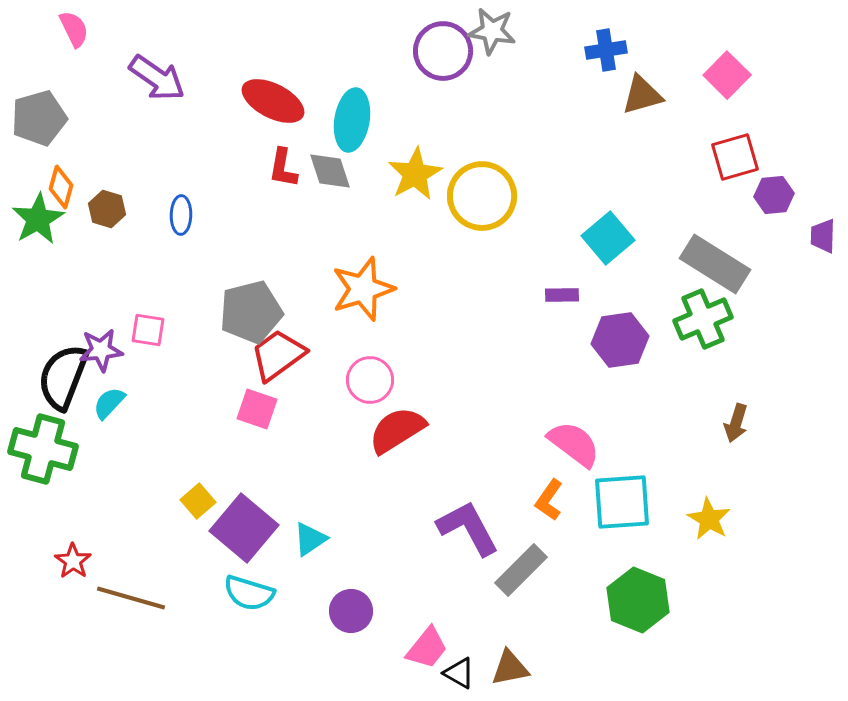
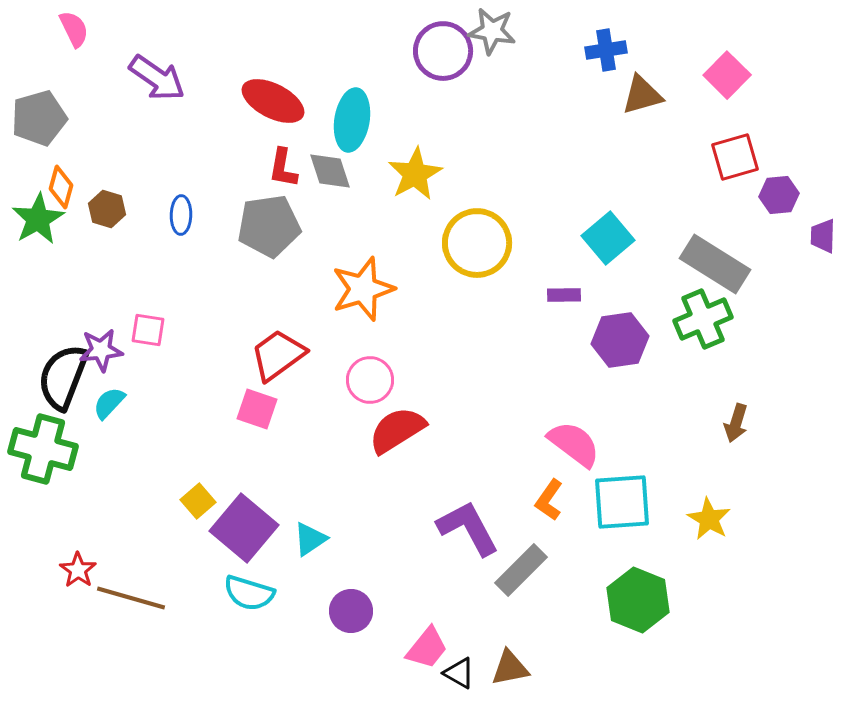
purple hexagon at (774, 195): moved 5 px right
yellow circle at (482, 196): moved 5 px left, 47 px down
purple rectangle at (562, 295): moved 2 px right
gray pentagon at (251, 312): moved 18 px right, 86 px up; rotated 6 degrees clockwise
red star at (73, 561): moved 5 px right, 9 px down
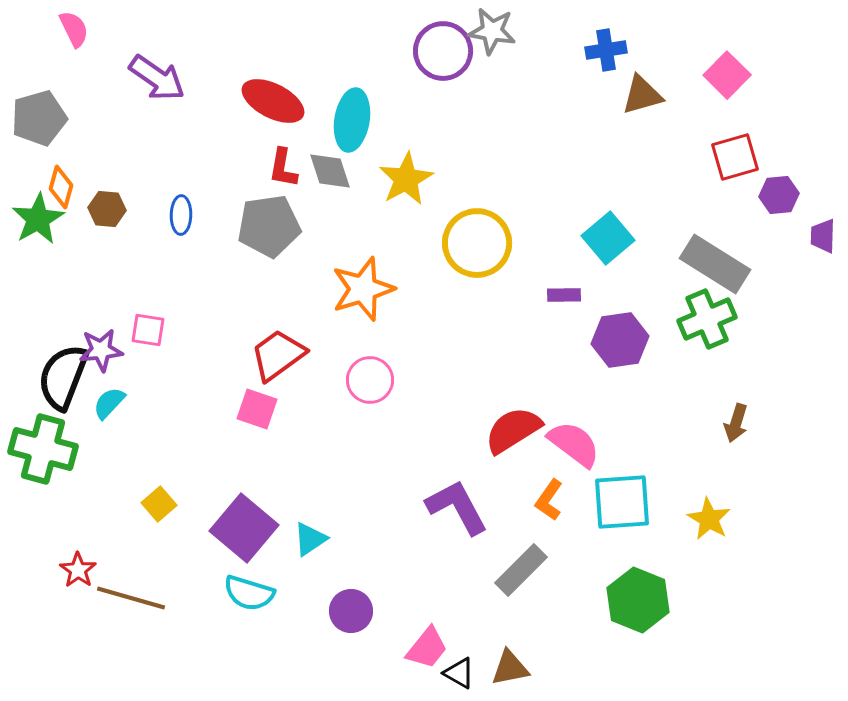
yellow star at (415, 174): moved 9 px left, 5 px down
brown hexagon at (107, 209): rotated 12 degrees counterclockwise
green cross at (703, 319): moved 4 px right
red semicircle at (397, 430): moved 116 px right
yellow square at (198, 501): moved 39 px left, 3 px down
purple L-shape at (468, 528): moved 11 px left, 21 px up
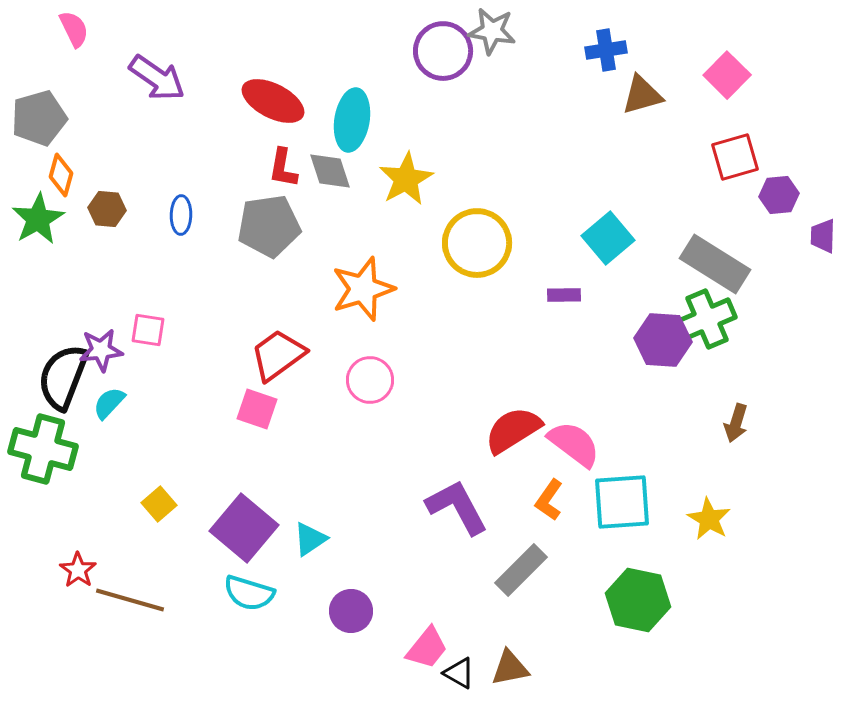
orange diamond at (61, 187): moved 12 px up
purple hexagon at (620, 340): moved 43 px right; rotated 12 degrees clockwise
brown line at (131, 598): moved 1 px left, 2 px down
green hexagon at (638, 600): rotated 10 degrees counterclockwise
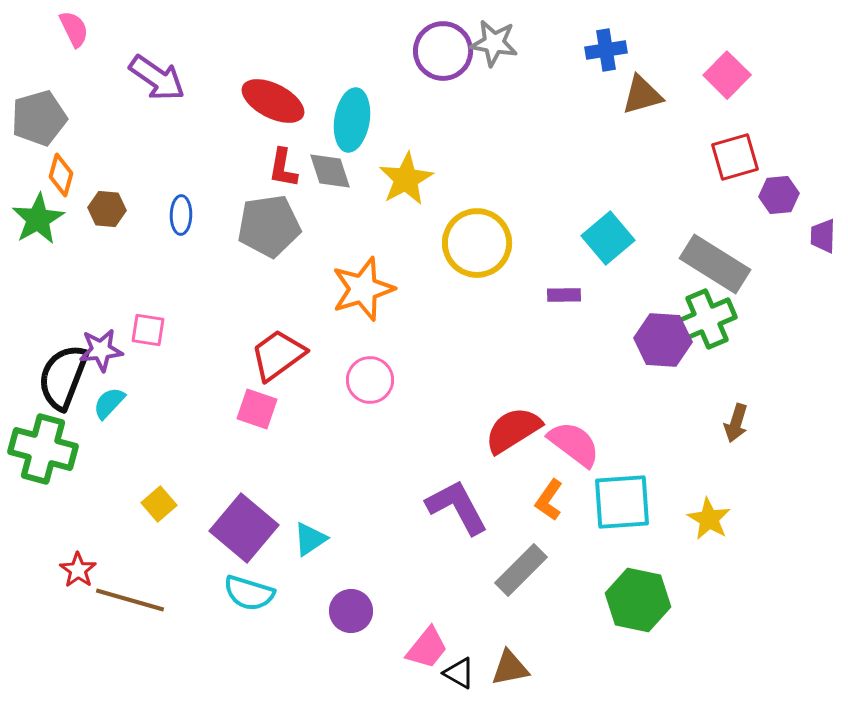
gray star at (492, 31): moved 2 px right, 12 px down
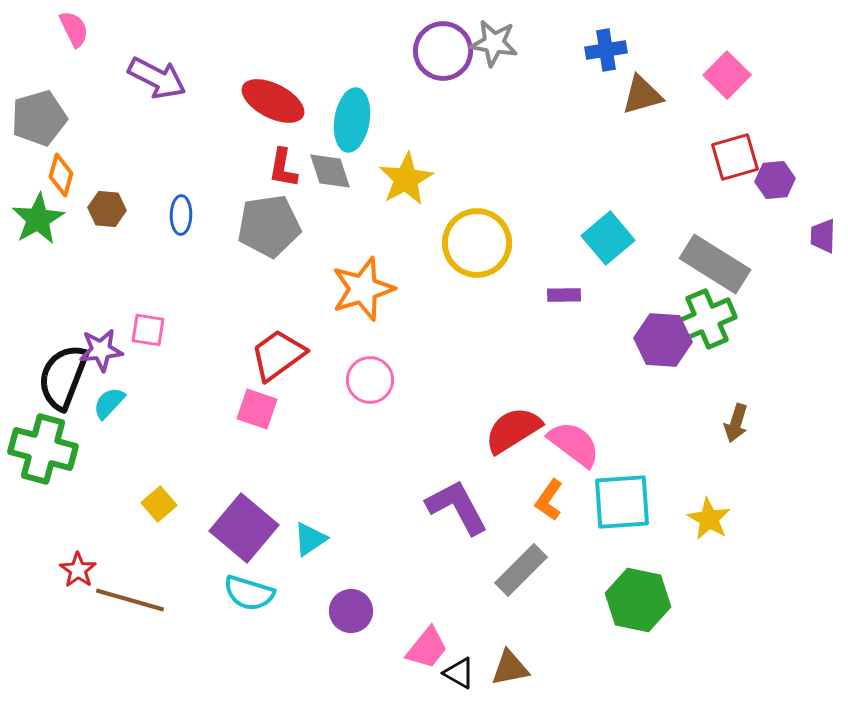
purple arrow at (157, 78): rotated 8 degrees counterclockwise
purple hexagon at (779, 195): moved 4 px left, 15 px up
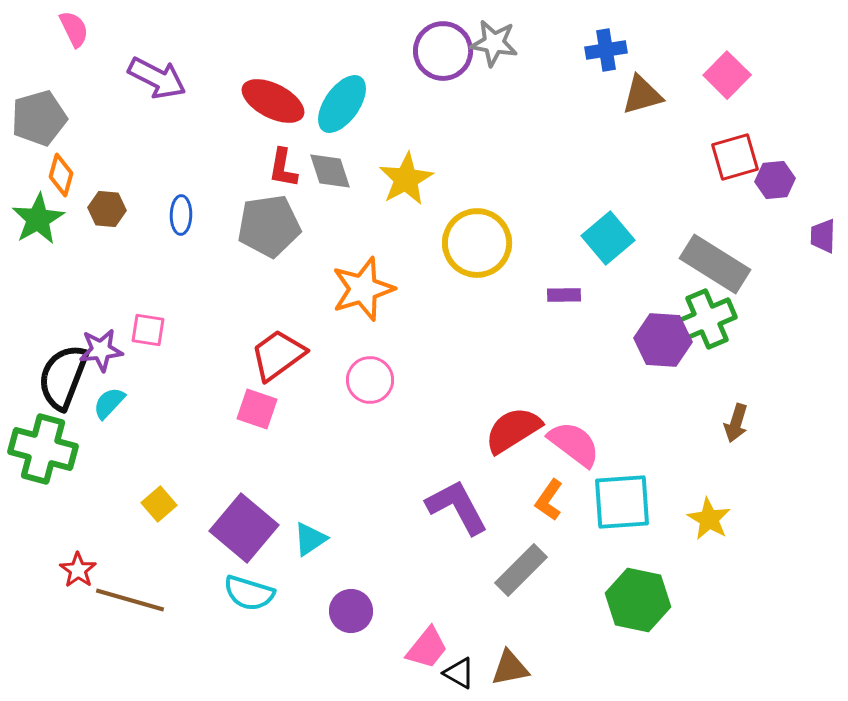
cyan ellipse at (352, 120): moved 10 px left, 16 px up; rotated 26 degrees clockwise
